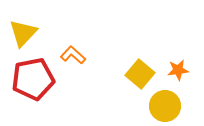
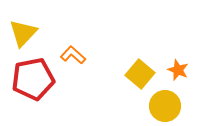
orange star: rotated 30 degrees clockwise
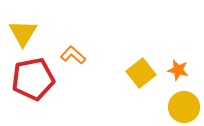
yellow triangle: rotated 12 degrees counterclockwise
orange star: rotated 10 degrees counterclockwise
yellow square: moved 1 px right, 1 px up; rotated 12 degrees clockwise
yellow circle: moved 19 px right, 1 px down
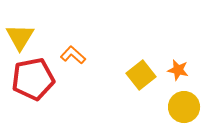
yellow triangle: moved 3 px left, 4 px down
yellow square: moved 2 px down
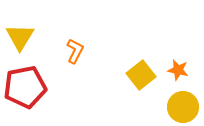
orange L-shape: moved 2 px right, 4 px up; rotated 75 degrees clockwise
red pentagon: moved 8 px left, 8 px down
yellow circle: moved 1 px left
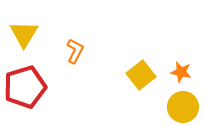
yellow triangle: moved 4 px right, 3 px up
orange star: moved 3 px right, 2 px down
red pentagon: rotated 6 degrees counterclockwise
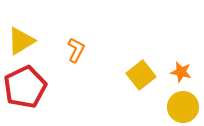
yellow triangle: moved 3 px left, 7 px down; rotated 28 degrees clockwise
orange L-shape: moved 1 px right, 1 px up
red pentagon: rotated 9 degrees counterclockwise
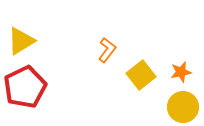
orange L-shape: moved 31 px right; rotated 10 degrees clockwise
orange star: rotated 25 degrees counterclockwise
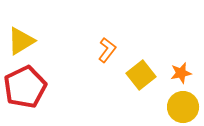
orange star: moved 1 px down
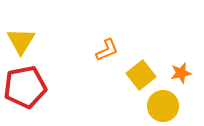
yellow triangle: rotated 28 degrees counterclockwise
orange L-shape: rotated 30 degrees clockwise
red pentagon: rotated 15 degrees clockwise
yellow circle: moved 20 px left, 1 px up
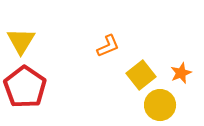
orange L-shape: moved 1 px right, 4 px up
orange star: rotated 10 degrees counterclockwise
red pentagon: rotated 27 degrees counterclockwise
yellow circle: moved 3 px left, 1 px up
